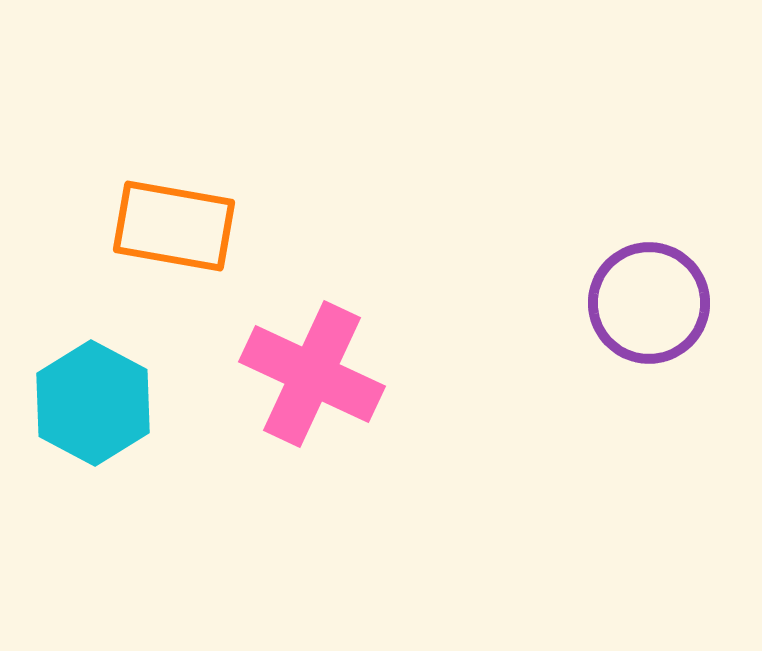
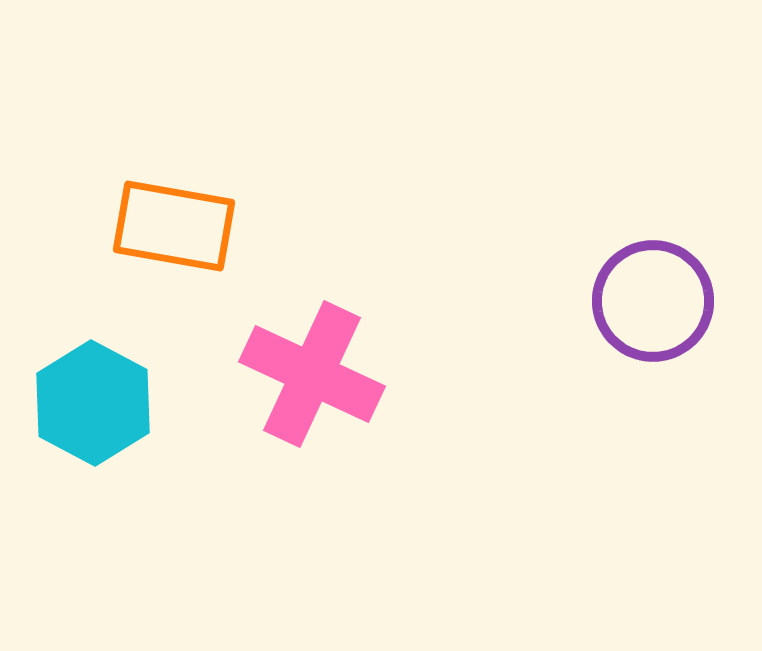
purple circle: moved 4 px right, 2 px up
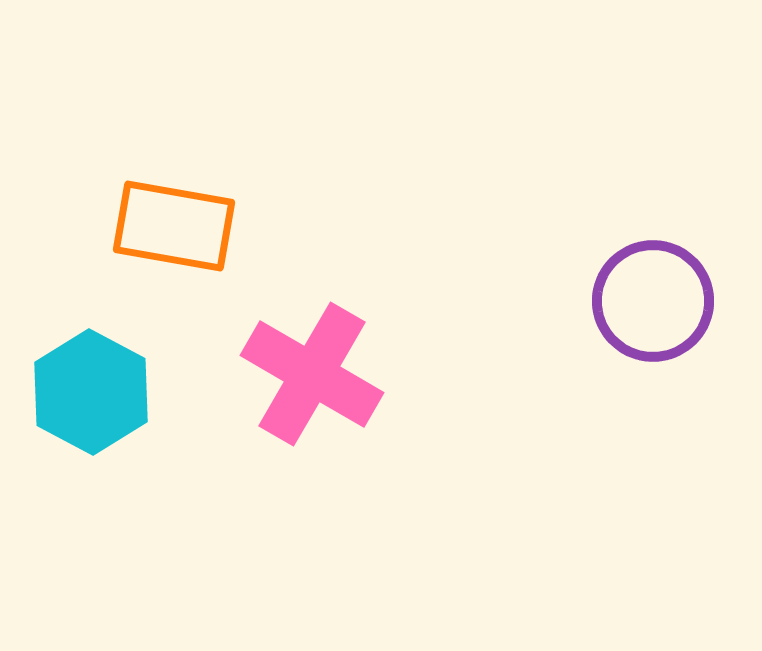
pink cross: rotated 5 degrees clockwise
cyan hexagon: moved 2 px left, 11 px up
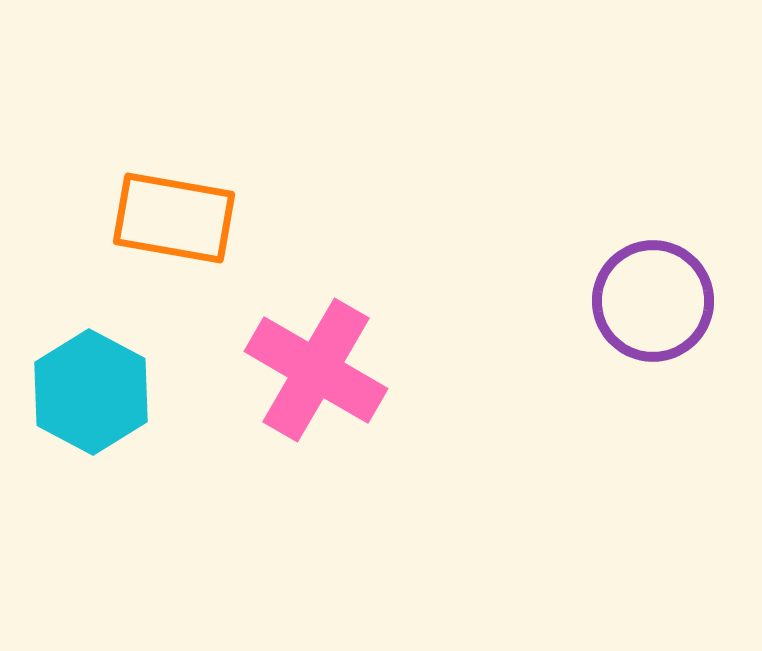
orange rectangle: moved 8 px up
pink cross: moved 4 px right, 4 px up
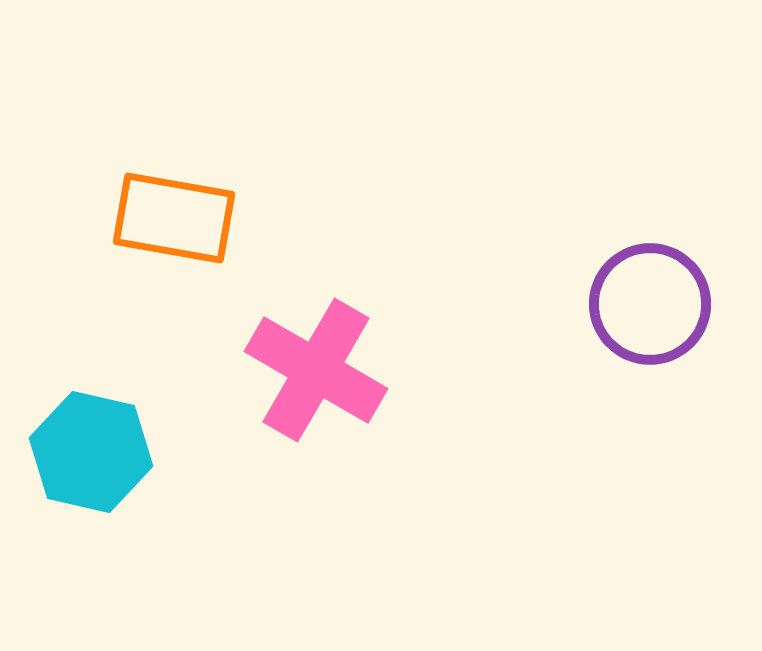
purple circle: moved 3 px left, 3 px down
cyan hexagon: moved 60 px down; rotated 15 degrees counterclockwise
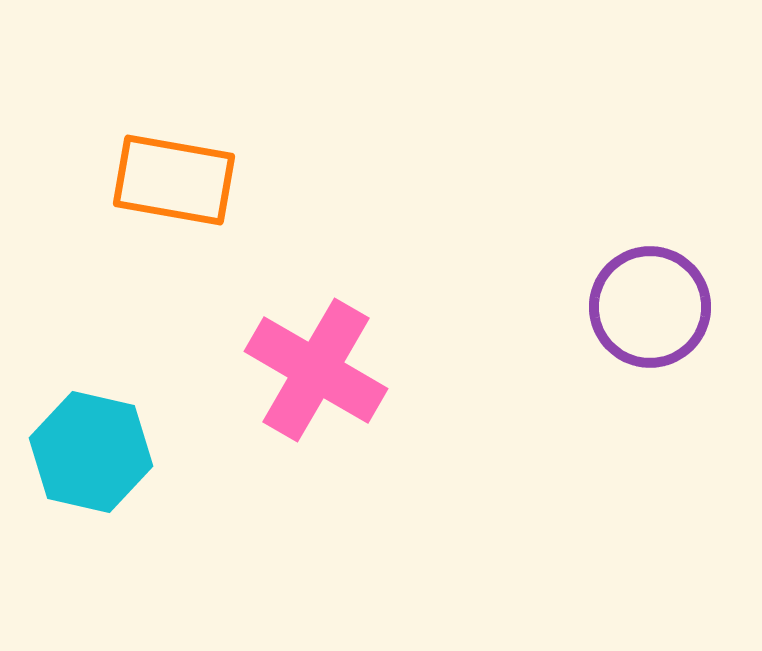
orange rectangle: moved 38 px up
purple circle: moved 3 px down
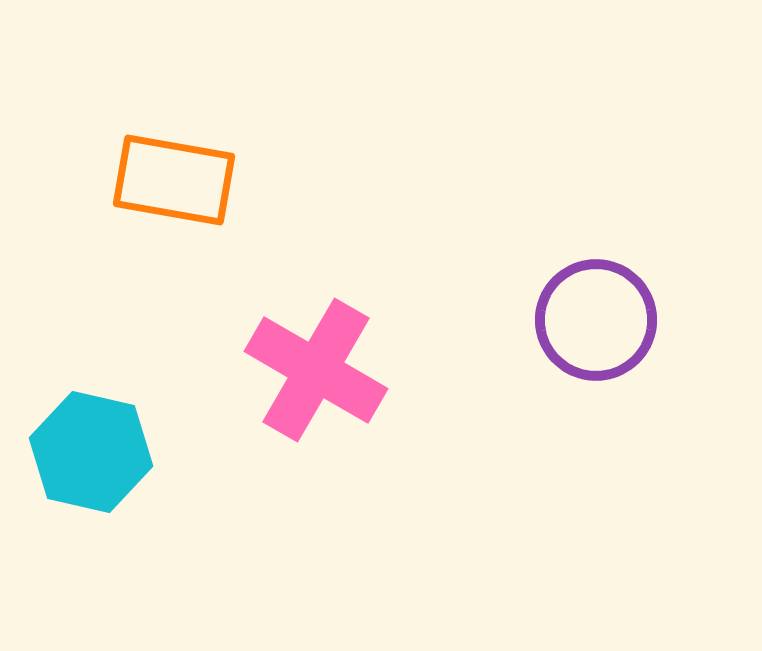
purple circle: moved 54 px left, 13 px down
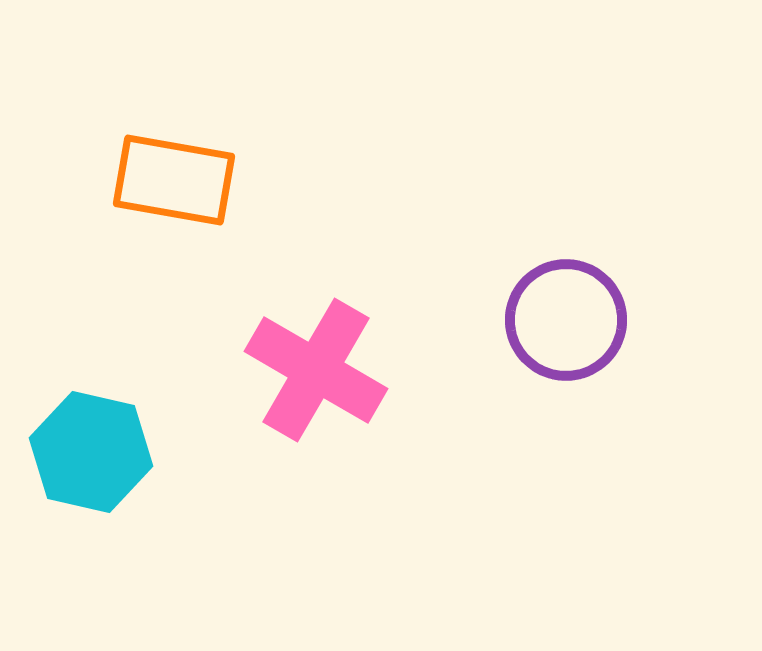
purple circle: moved 30 px left
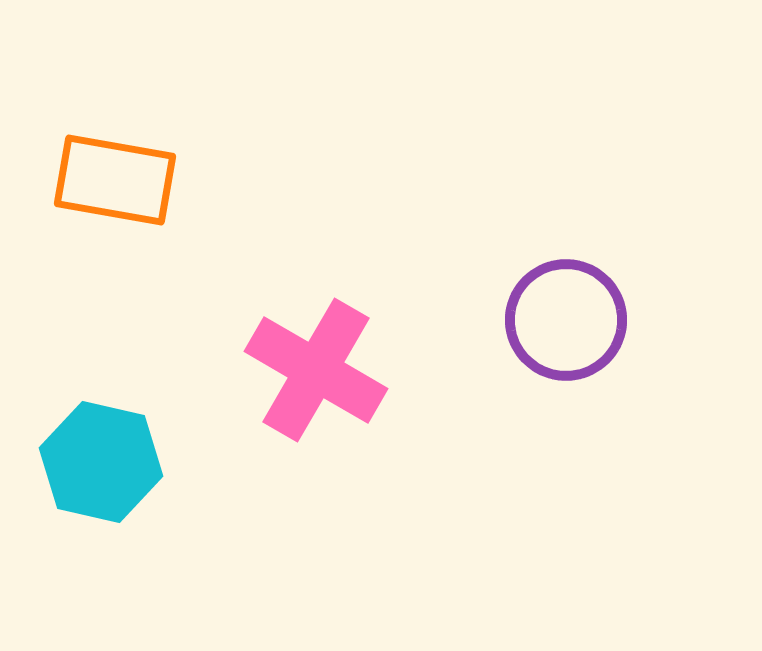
orange rectangle: moved 59 px left
cyan hexagon: moved 10 px right, 10 px down
